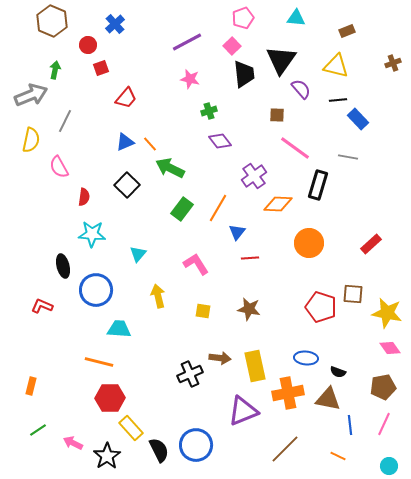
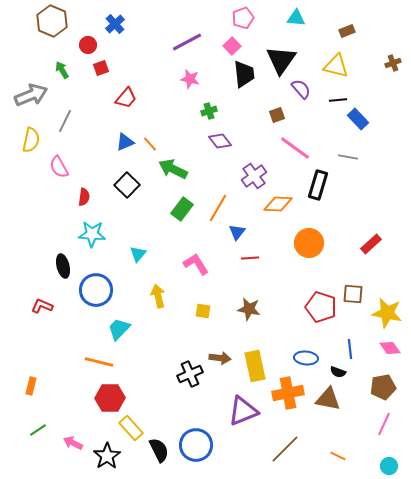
green arrow at (55, 70): moved 7 px right; rotated 42 degrees counterclockwise
brown square at (277, 115): rotated 21 degrees counterclockwise
green arrow at (170, 168): moved 3 px right, 1 px down
cyan trapezoid at (119, 329): rotated 50 degrees counterclockwise
blue line at (350, 425): moved 76 px up
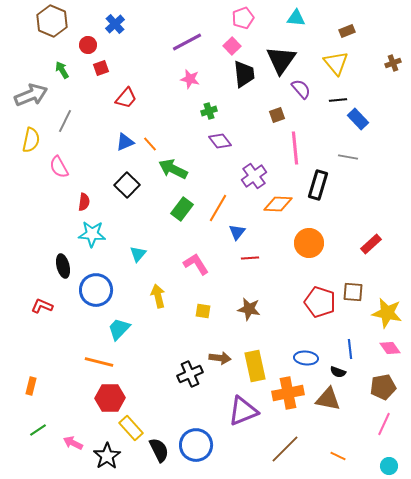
yellow triangle at (336, 66): moved 3 px up; rotated 36 degrees clockwise
pink line at (295, 148): rotated 48 degrees clockwise
red semicircle at (84, 197): moved 5 px down
brown square at (353, 294): moved 2 px up
red pentagon at (321, 307): moved 1 px left, 5 px up
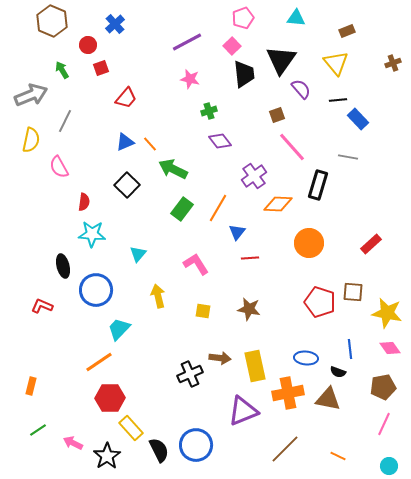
pink line at (295, 148): moved 3 px left, 1 px up; rotated 36 degrees counterclockwise
orange line at (99, 362): rotated 48 degrees counterclockwise
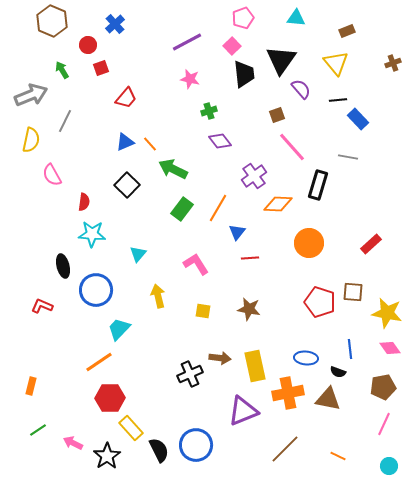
pink semicircle at (59, 167): moved 7 px left, 8 px down
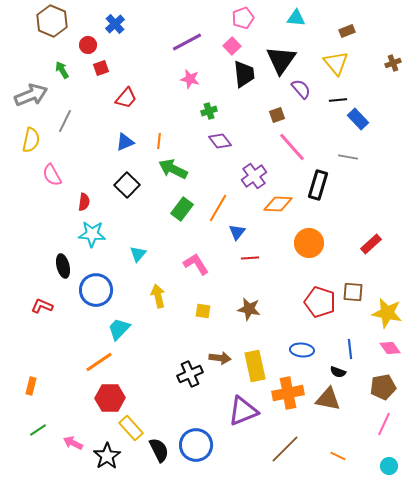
orange line at (150, 144): moved 9 px right, 3 px up; rotated 49 degrees clockwise
blue ellipse at (306, 358): moved 4 px left, 8 px up
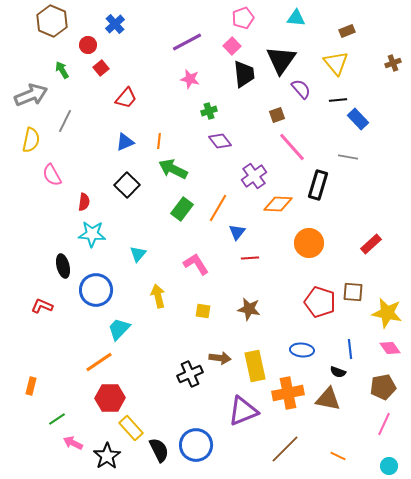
red square at (101, 68): rotated 21 degrees counterclockwise
green line at (38, 430): moved 19 px right, 11 px up
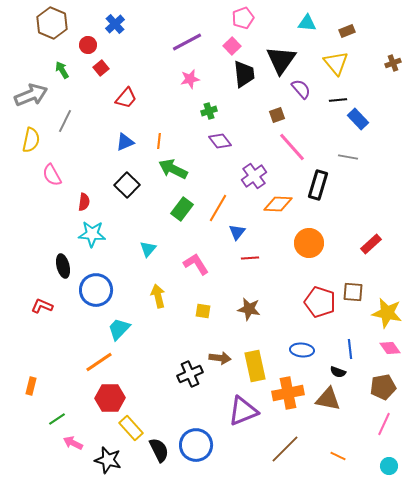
cyan triangle at (296, 18): moved 11 px right, 5 px down
brown hexagon at (52, 21): moved 2 px down
pink star at (190, 79): rotated 24 degrees counterclockwise
cyan triangle at (138, 254): moved 10 px right, 5 px up
black star at (107, 456): moved 1 px right, 4 px down; rotated 24 degrees counterclockwise
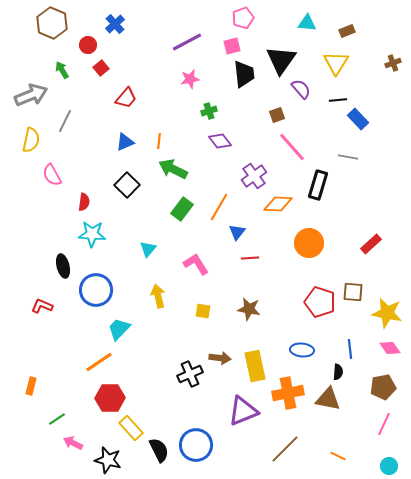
pink square at (232, 46): rotated 30 degrees clockwise
yellow triangle at (336, 63): rotated 12 degrees clockwise
orange line at (218, 208): moved 1 px right, 1 px up
black semicircle at (338, 372): rotated 105 degrees counterclockwise
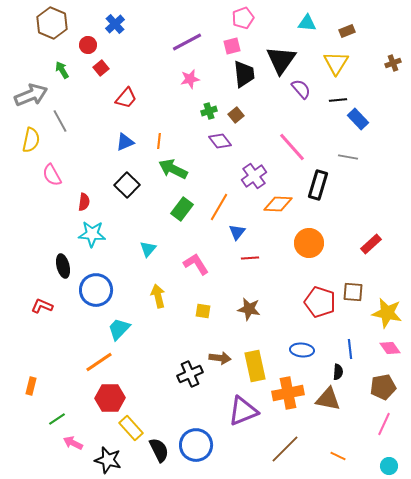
brown square at (277, 115): moved 41 px left; rotated 21 degrees counterclockwise
gray line at (65, 121): moved 5 px left; rotated 55 degrees counterclockwise
